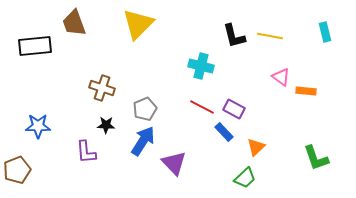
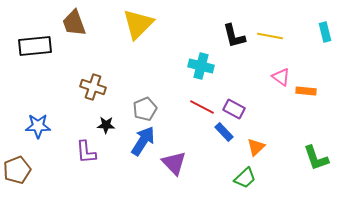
brown cross: moved 9 px left, 1 px up
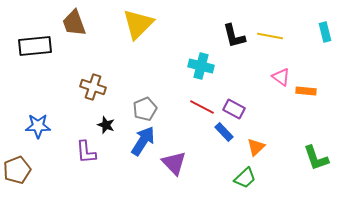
black star: rotated 18 degrees clockwise
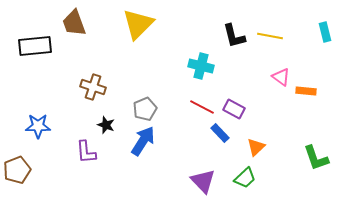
blue rectangle: moved 4 px left, 1 px down
purple triangle: moved 29 px right, 18 px down
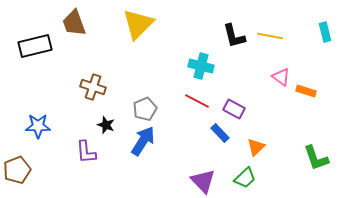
black rectangle: rotated 8 degrees counterclockwise
orange rectangle: rotated 12 degrees clockwise
red line: moved 5 px left, 6 px up
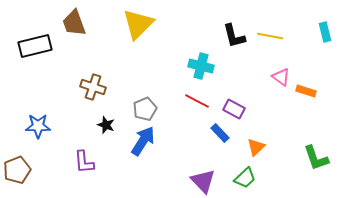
purple L-shape: moved 2 px left, 10 px down
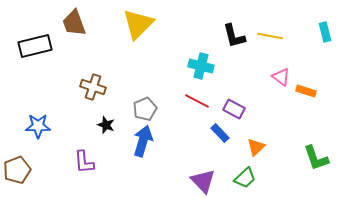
blue arrow: rotated 16 degrees counterclockwise
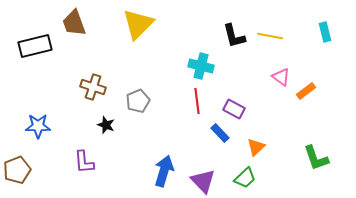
orange rectangle: rotated 54 degrees counterclockwise
red line: rotated 55 degrees clockwise
gray pentagon: moved 7 px left, 8 px up
blue arrow: moved 21 px right, 30 px down
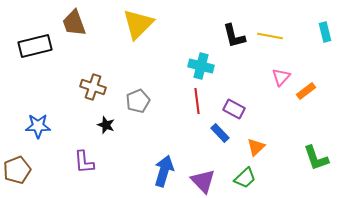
pink triangle: rotated 36 degrees clockwise
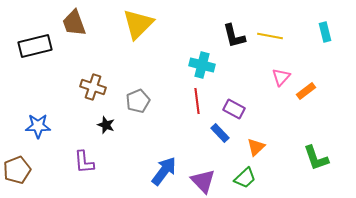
cyan cross: moved 1 px right, 1 px up
blue arrow: rotated 20 degrees clockwise
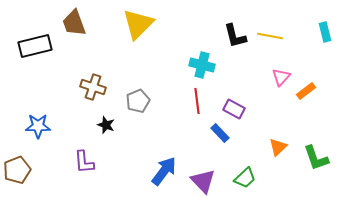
black L-shape: moved 1 px right
orange triangle: moved 22 px right
